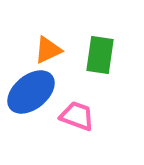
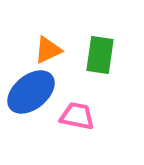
pink trapezoid: rotated 9 degrees counterclockwise
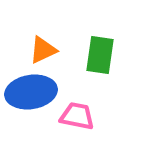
orange triangle: moved 5 px left
blue ellipse: rotated 30 degrees clockwise
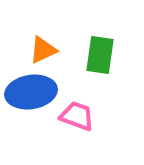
pink trapezoid: rotated 9 degrees clockwise
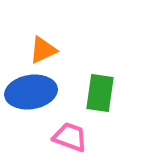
green rectangle: moved 38 px down
pink trapezoid: moved 7 px left, 21 px down
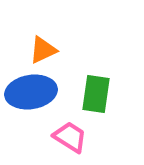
green rectangle: moved 4 px left, 1 px down
pink trapezoid: rotated 12 degrees clockwise
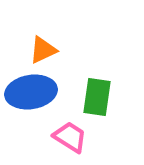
green rectangle: moved 1 px right, 3 px down
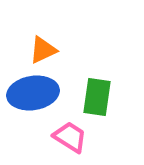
blue ellipse: moved 2 px right, 1 px down
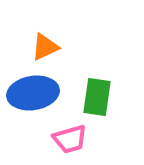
orange triangle: moved 2 px right, 3 px up
pink trapezoid: moved 2 px down; rotated 132 degrees clockwise
